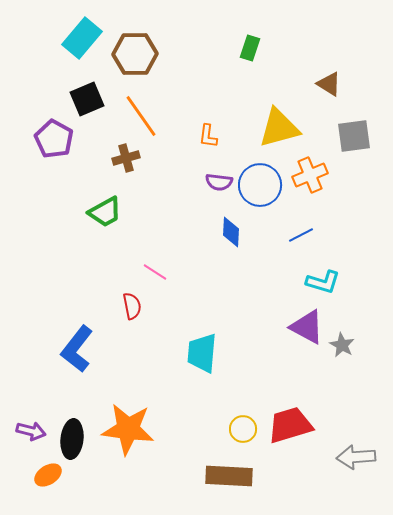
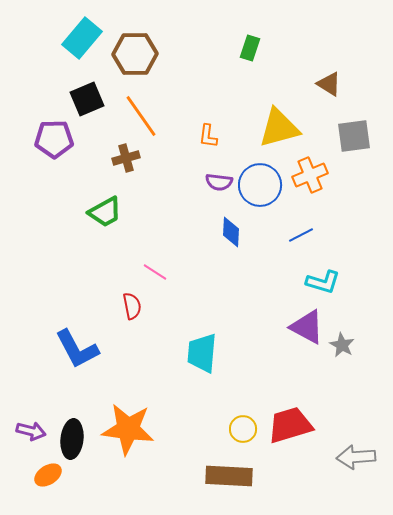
purple pentagon: rotated 30 degrees counterclockwise
blue L-shape: rotated 66 degrees counterclockwise
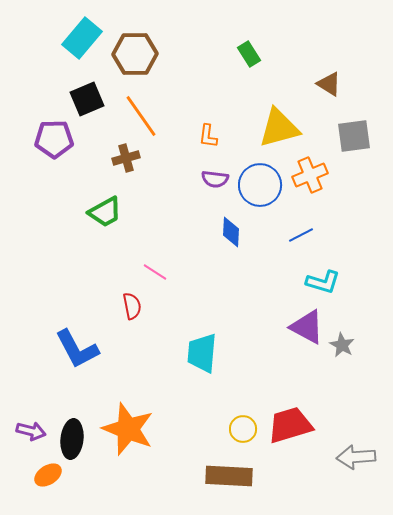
green rectangle: moved 1 px left, 6 px down; rotated 50 degrees counterclockwise
purple semicircle: moved 4 px left, 3 px up
orange star: rotated 14 degrees clockwise
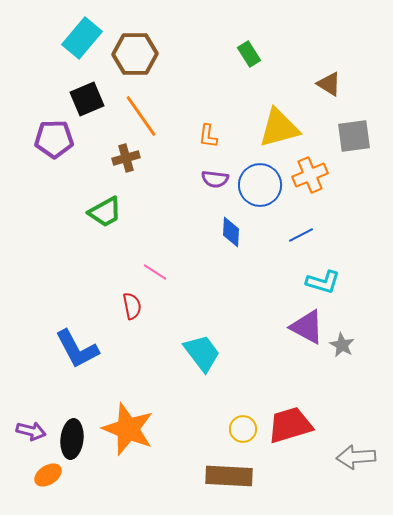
cyan trapezoid: rotated 138 degrees clockwise
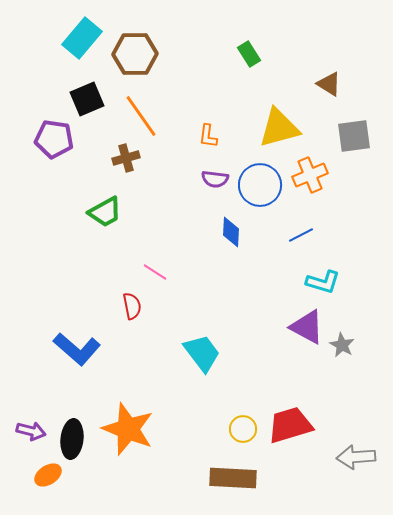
purple pentagon: rotated 9 degrees clockwise
blue L-shape: rotated 21 degrees counterclockwise
brown rectangle: moved 4 px right, 2 px down
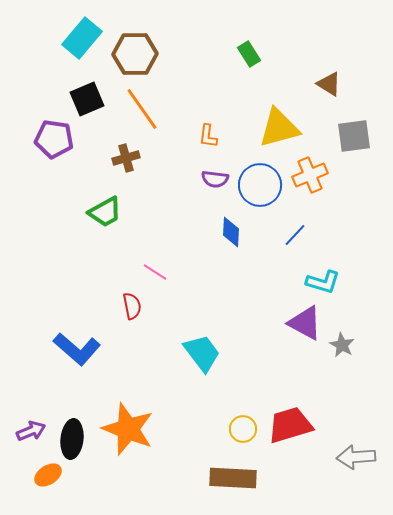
orange line: moved 1 px right, 7 px up
blue line: moved 6 px left; rotated 20 degrees counterclockwise
purple triangle: moved 2 px left, 4 px up
purple arrow: rotated 36 degrees counterclockwise
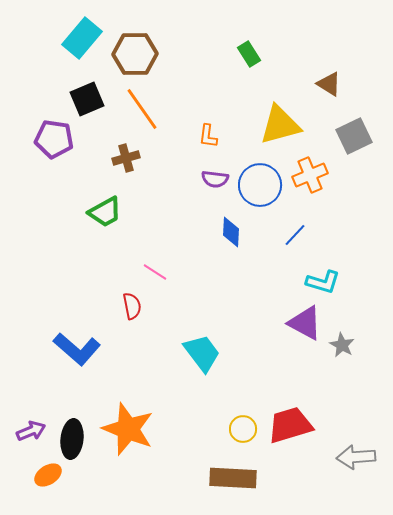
yellow triangle: moved 1 px right, 3 px up
gray square: rotated 18 degrees counterclockwise
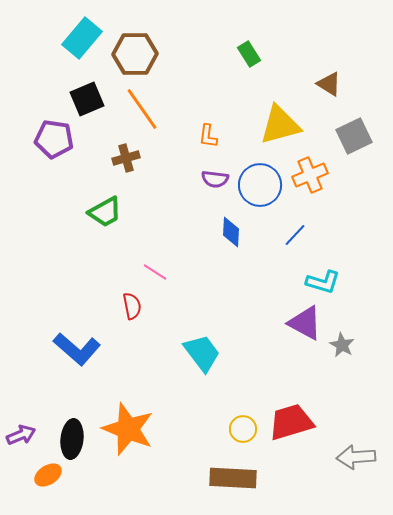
red trapezoid: moved 1 px right, 3 px up
purple arrow: moved 10 px left, 4 px down
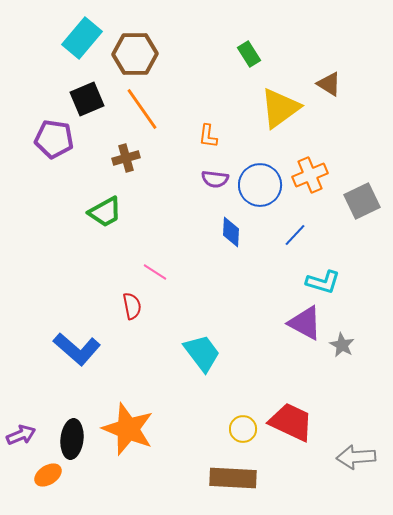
yellow triangle: moved 17 px up; rotated 21 degrees counterclockwise
gray square: moved 8 px right, 65 px down
red trapezoid: rotated 42 degrees clockwise
